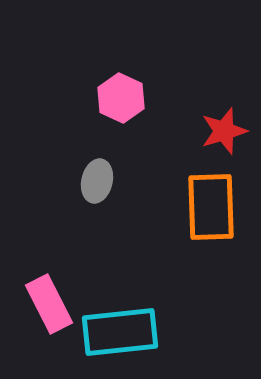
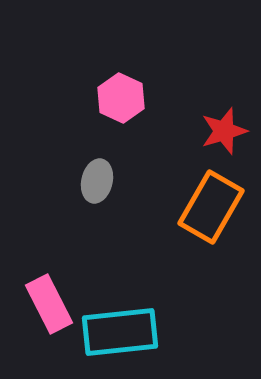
orange rectangle: rotated 32 degrees clockwise
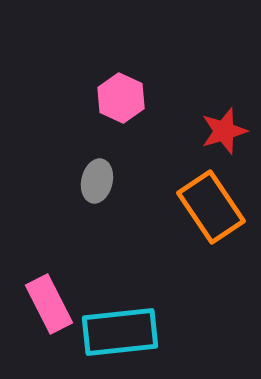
orange rectangle: rotated 64 degrees counterclockwise
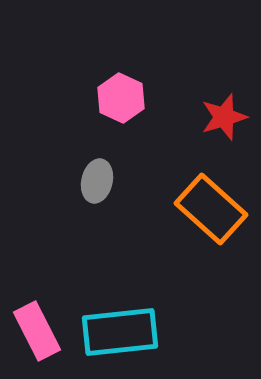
red star: moved 14 px up
orange rectangle: moved 2 px down; rotated 14 degrees counterclockwise
pink rectangle: moved 12 px left, 27 px down
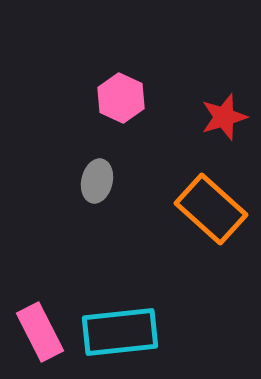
pink rectangle: moved 3 px right, 1 px down
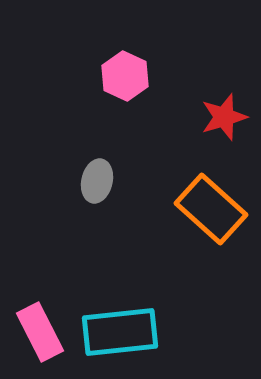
pink hexagon: moved 4 px right, 22 px up
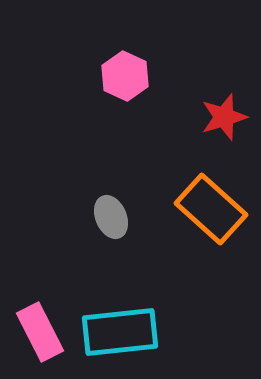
gray ellipse: moved 14 px right, 36 px down; rotated 36 degrees counterclockwise
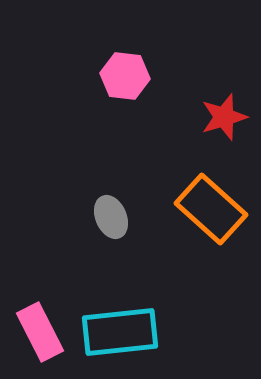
pink hexagon: rotated 18 degrees counterclockwise
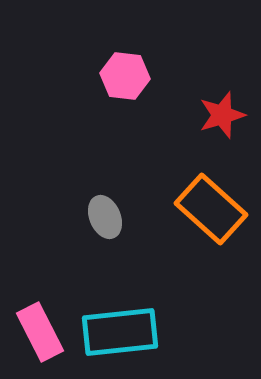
red star: moved 2 px left, 2 px up
gray ellipse: moved 6 px left
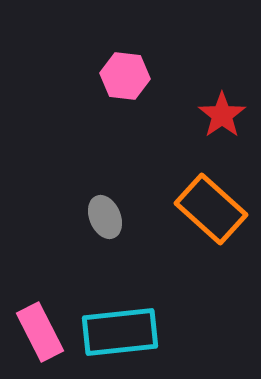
red star: rotated 18 degrees counterclockwise
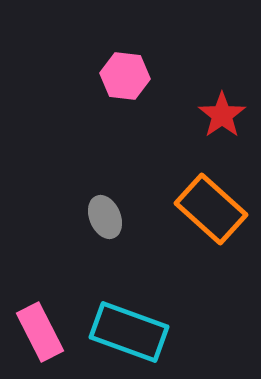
cyan rectangle: moved 9 px right; rotated 26 degrees clockwise
